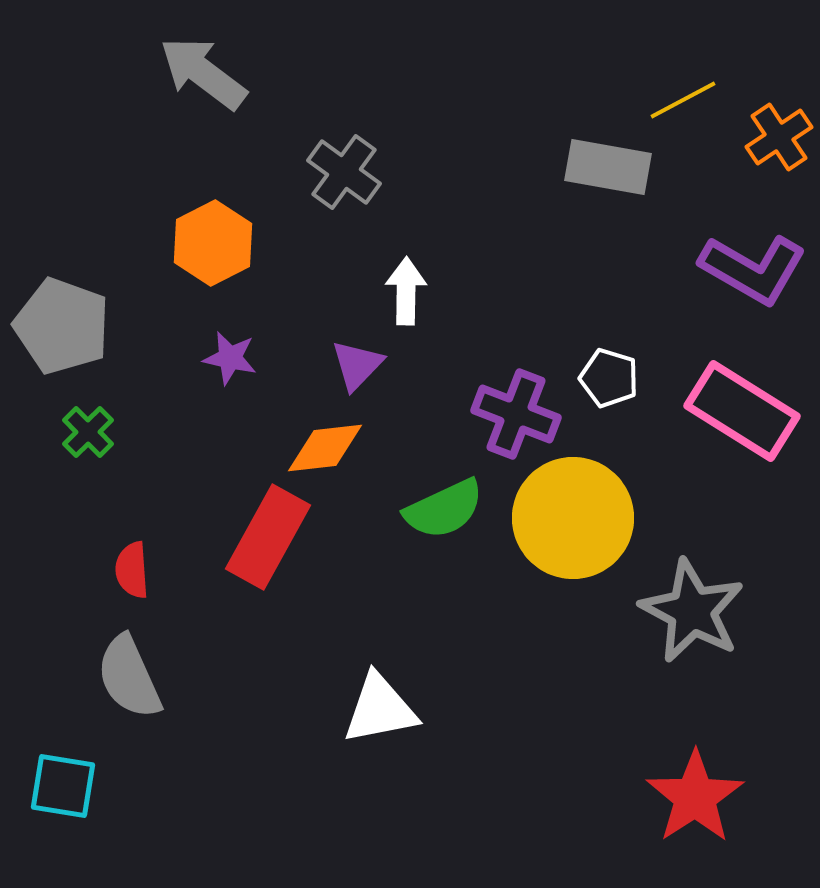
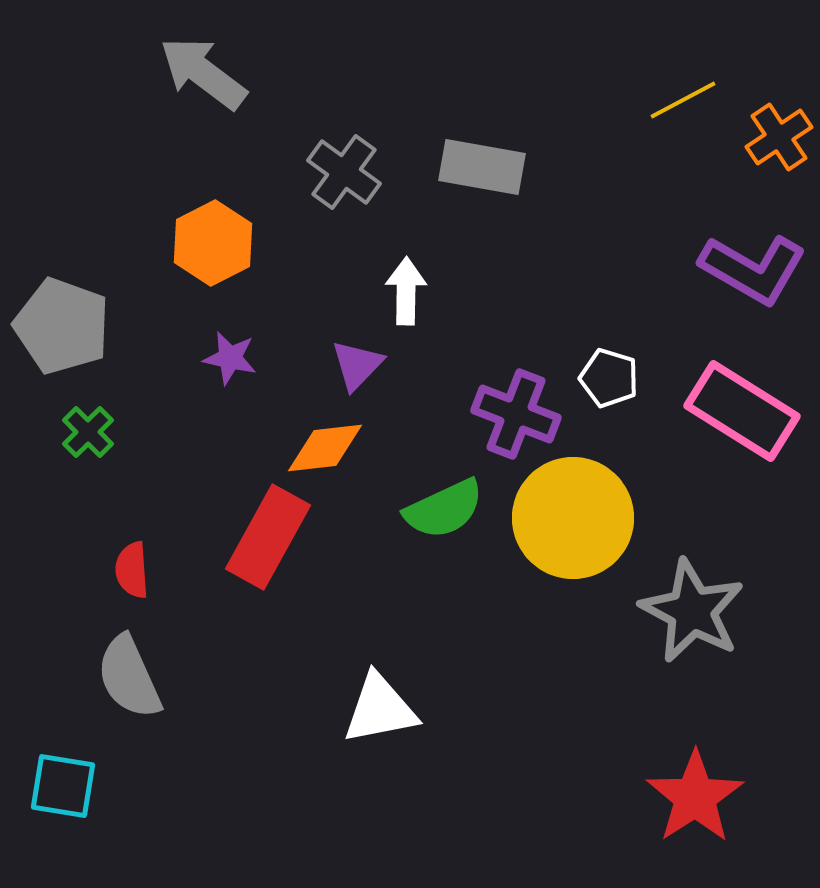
gray rectangle: moved 126 px left
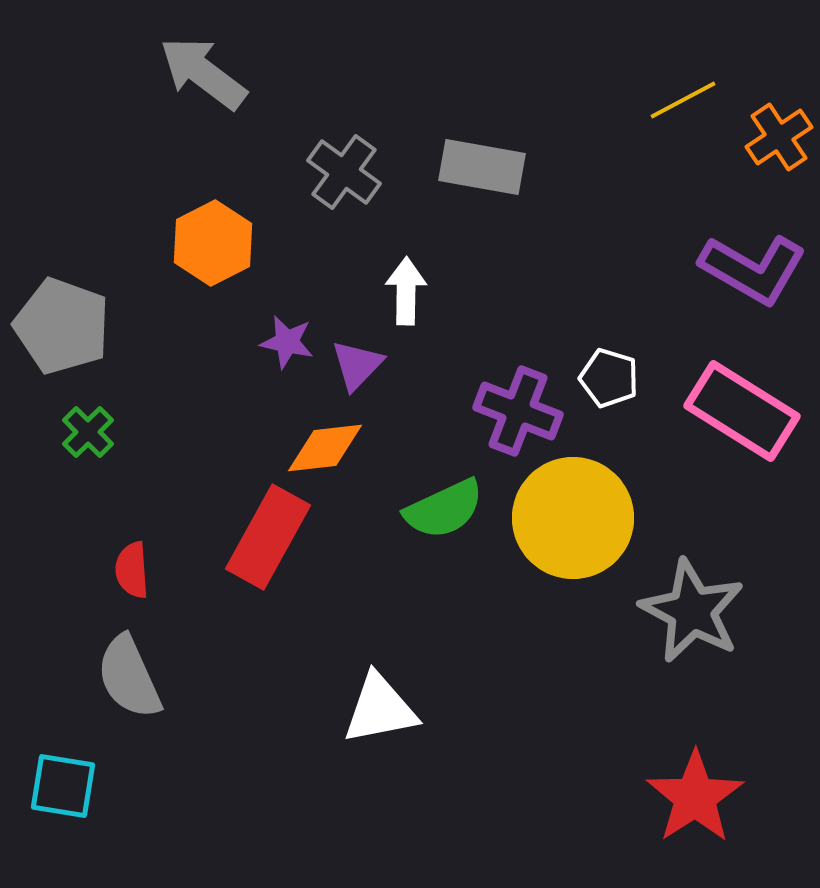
purple star: moved 57 px right, 16 px up
purple cross: moved 2 px right, 3 px up
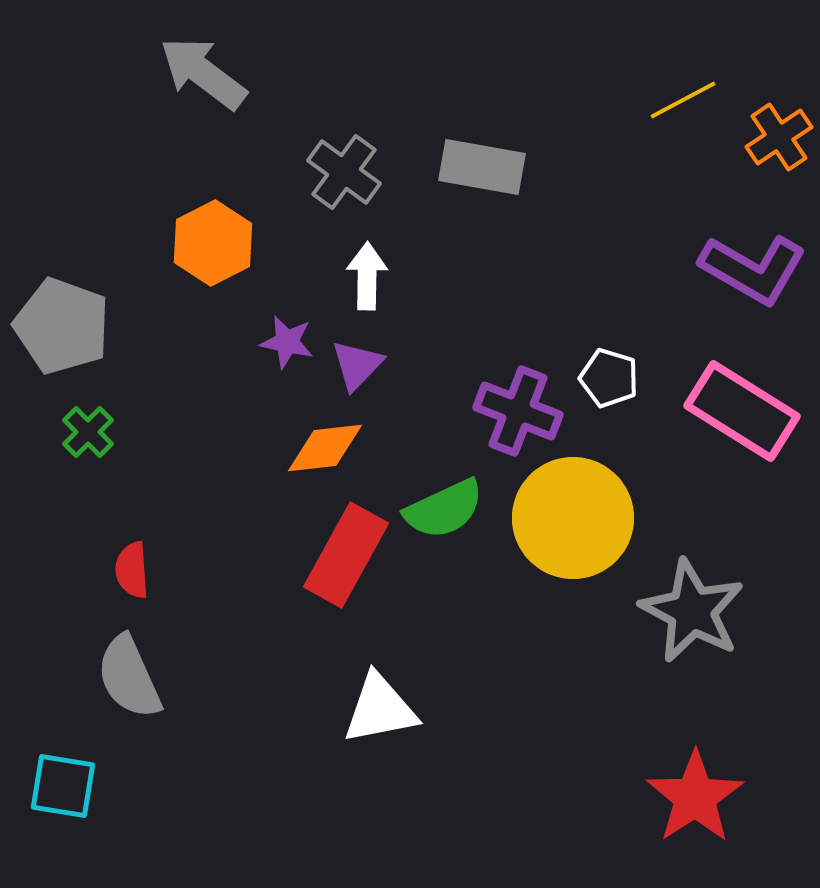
white arrow: moved 39 px left, 15 px up
red rectangle: moved 78 px right, 18 px down
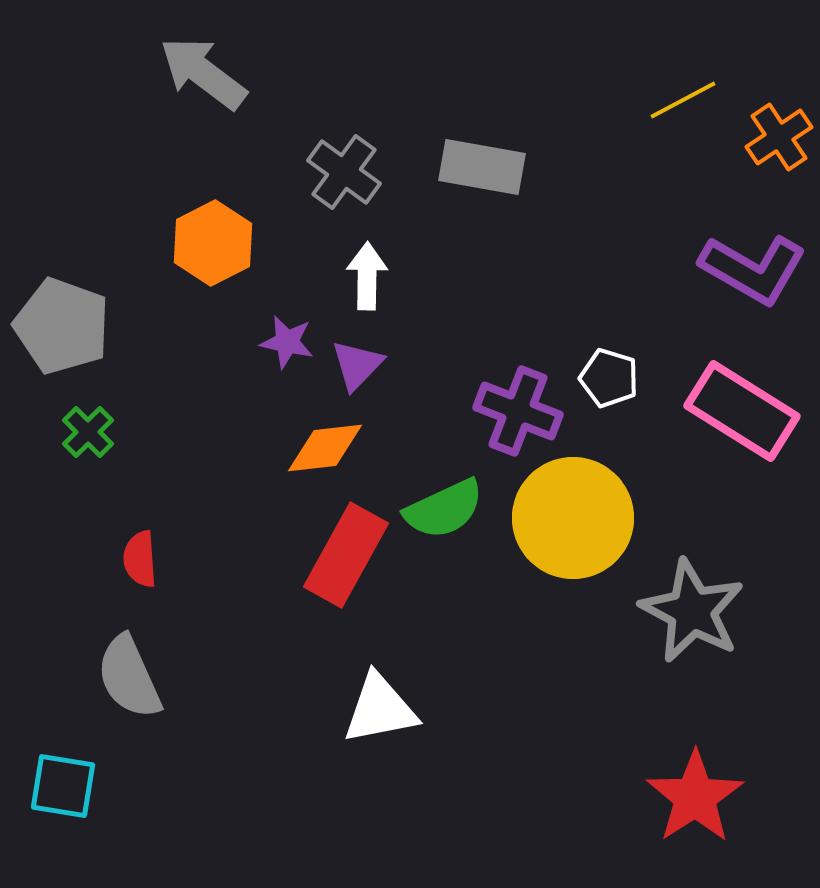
red semicircle: moved 8 px right, 11 px up
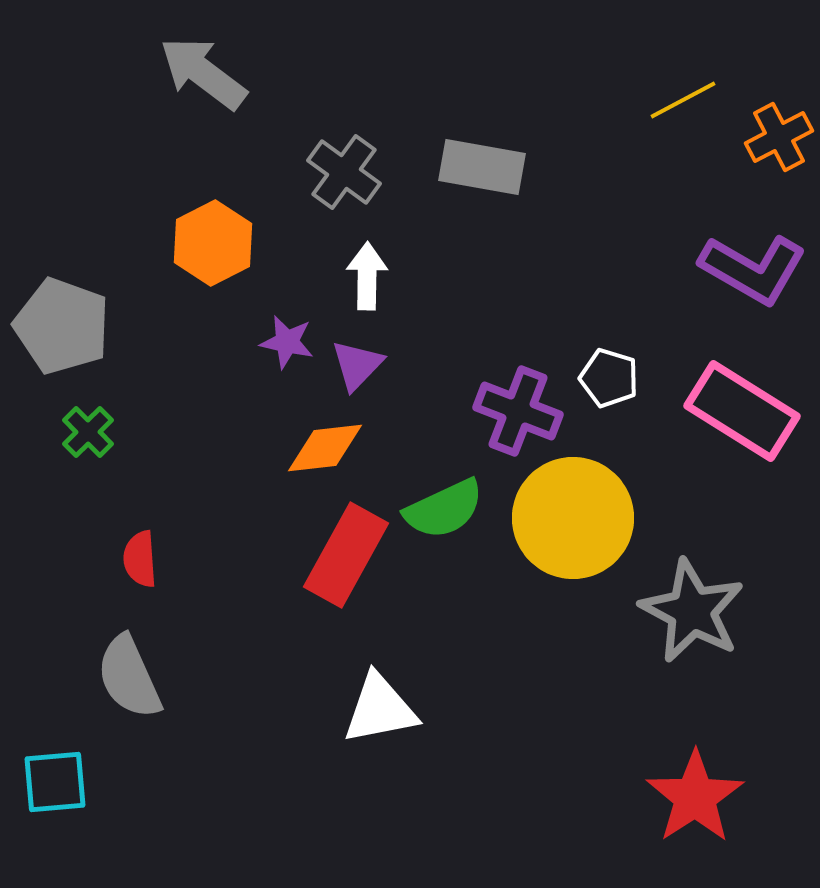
orange cross: rotated 6 degrees clockwise
cyan square: moved 8 px left, 4 px up; rotated 14 degrees counterclockwise
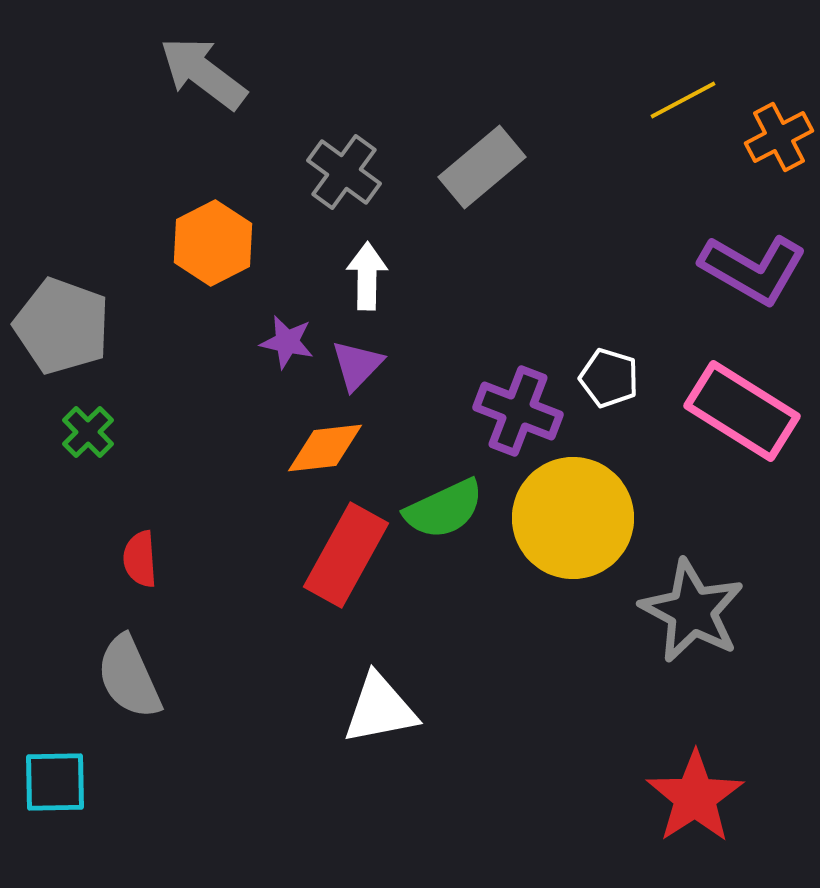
gray rectangle: rotated 50 degrees counterclockwise
cyan square: rotated 4 degrees clockwise
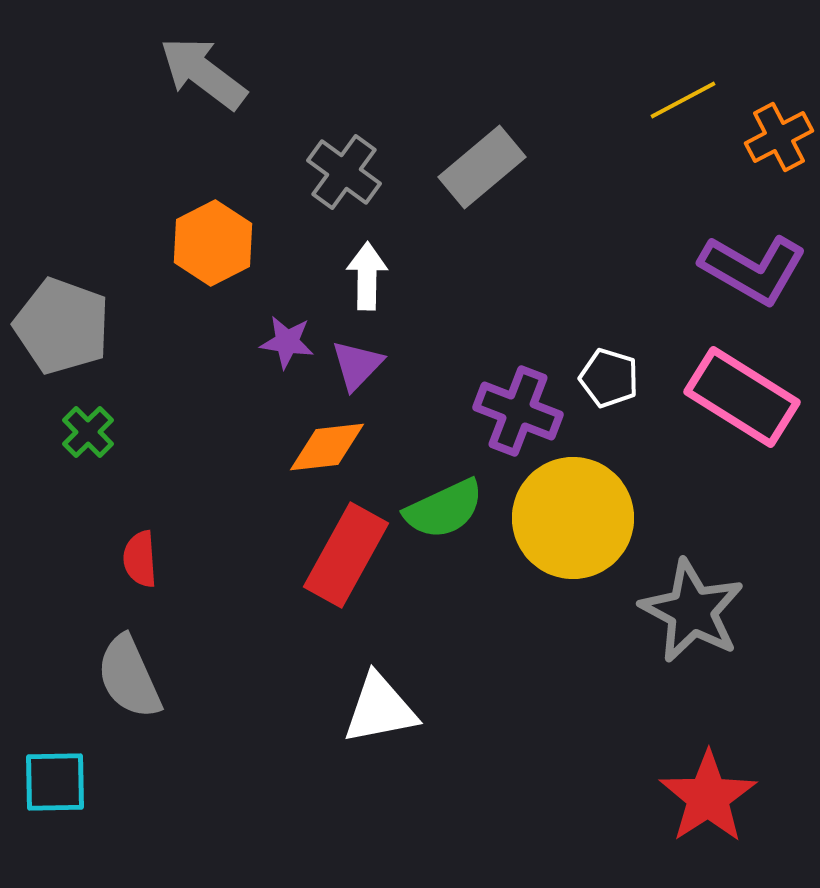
purple star: rotated 4 degrees counterclockwise
pink rectangle: moved 14 px up
orange diamond: moved 2 px right, 1 px up
red star: moved 13 px right
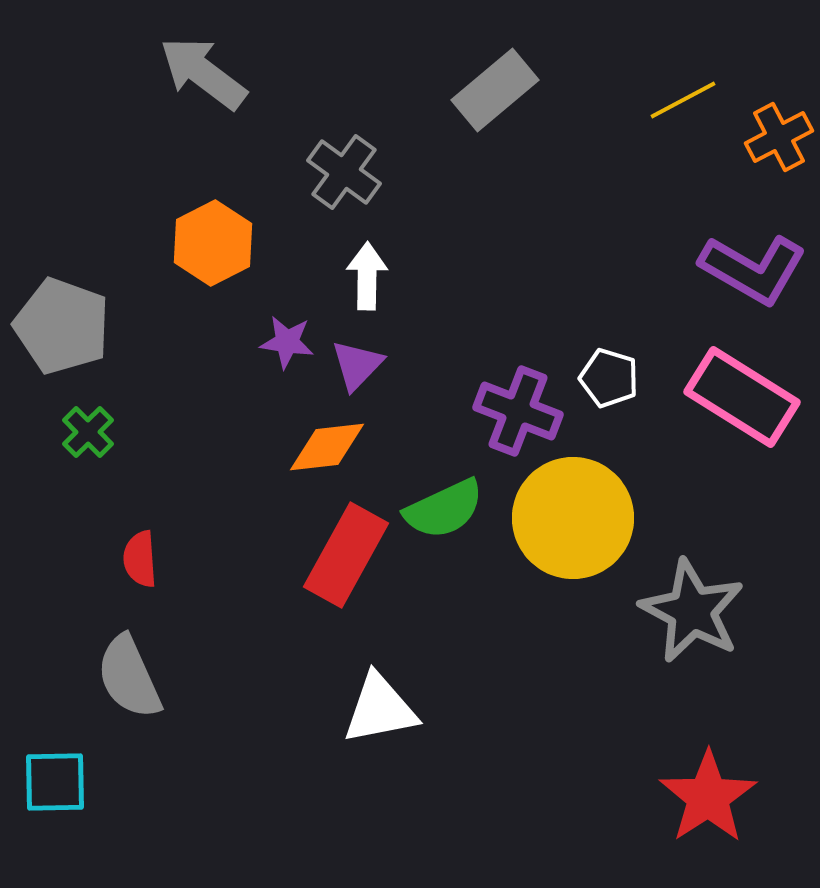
gray rectangle: moved 13 px right, 77 px up
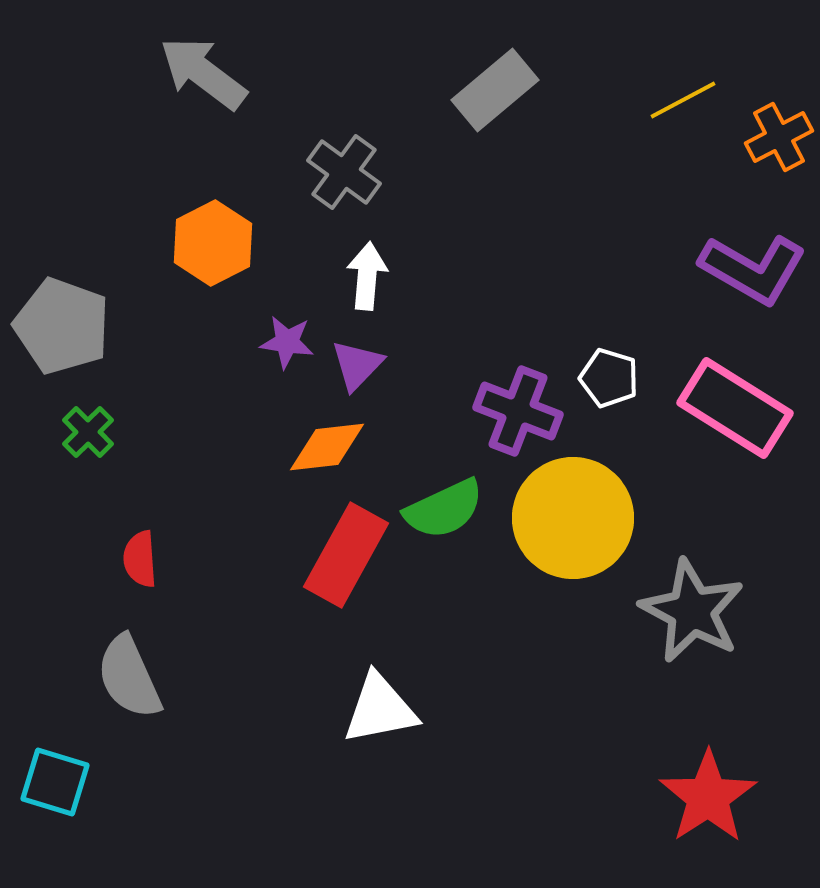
white arrow: rotated 4 degrees clockwise
pink rectangle: moved 7 px left, 11 px down
cyan square: rotated 18 degrees clockwise
